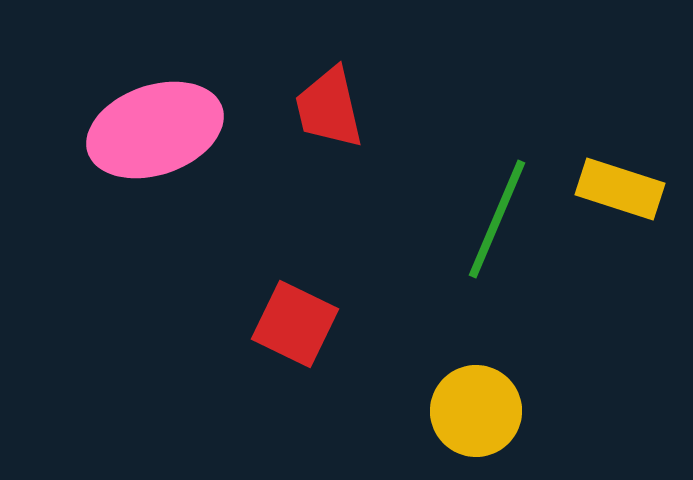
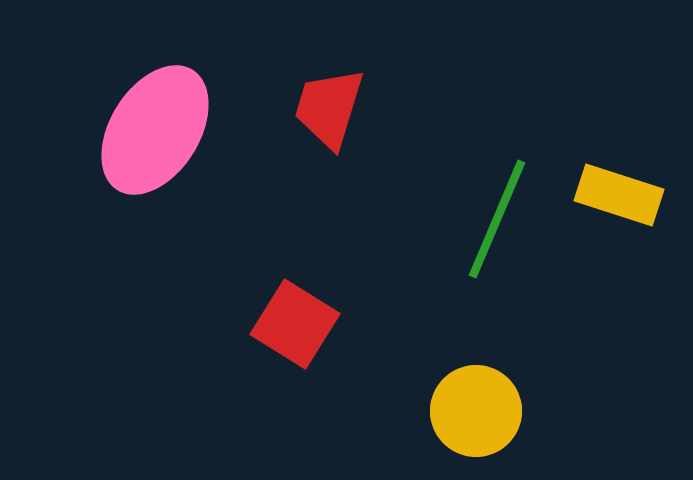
red trapezoid: rotated 30 degrees clockwise
pink ellipse: rotated 39 degrees counterclockwise
yellow rectangle: moved 1 px left, 6 px down
red square: rotated 6 degrees clockwise
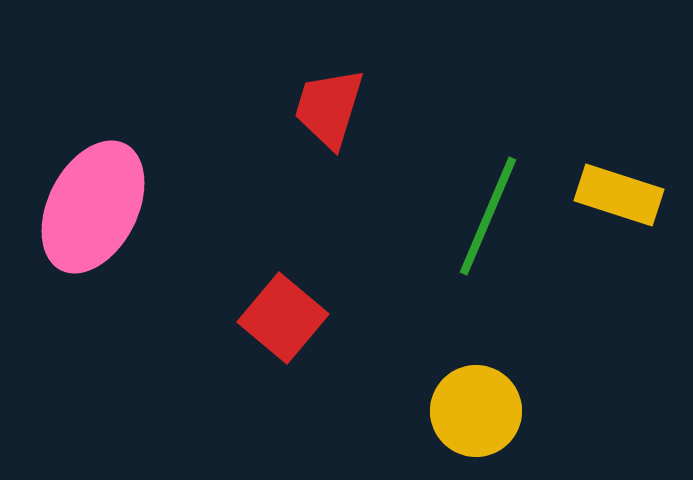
pink ellipse: moved 62 px left, 77 px down; rotated 5 degrees counterclockwise
green line: moved 9 px left, 3 px up
red square: moved 12 px left, 6 px up; rotated 8 degrees clockwise
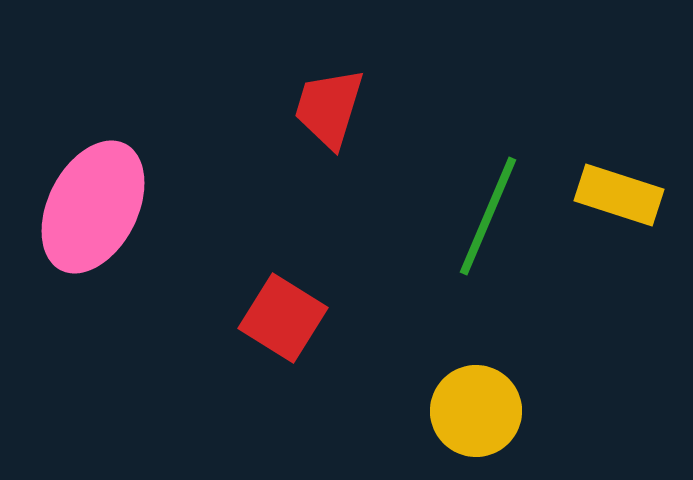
red square: rotated 8 degrees counterclockwise
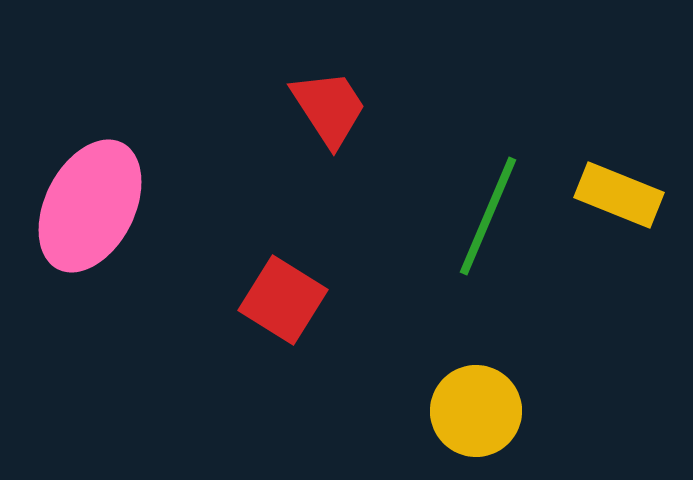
red trapezoid: rotated 130 degrees clockwise
yellow rectangle: rotated 4 degrees clockwise
pink ellipse: moved 3 px left, 1 px up
red square: moved 18 px up
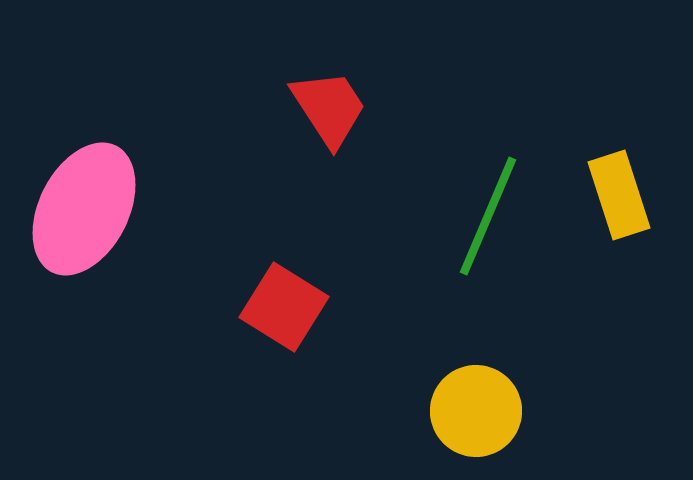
yellow rectangle: rotated 50 degrees clockwise
pink ellipse: moved 6 px left, 3 px down
red square: moved 1 px right, 7 px down
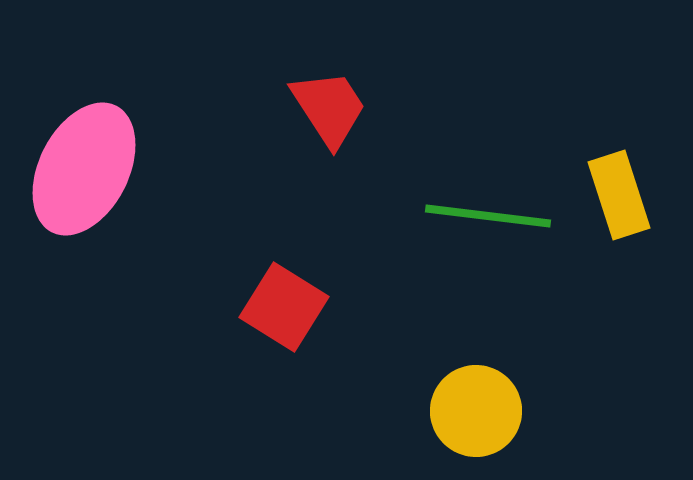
pink ellipse: moved 40 px up
green line: rotated 74 degrees clockwise
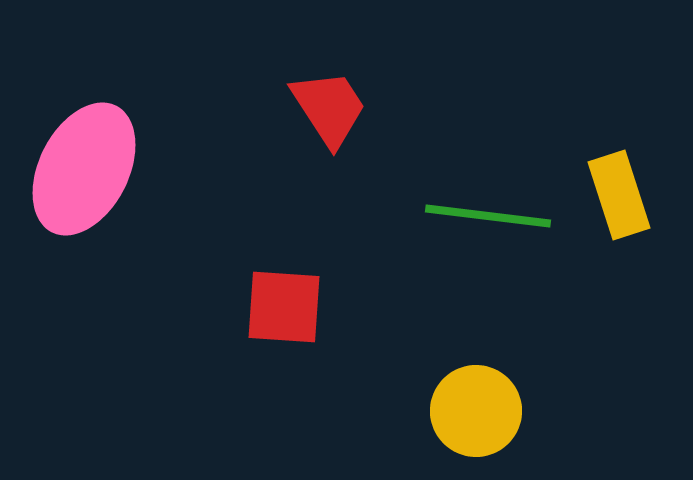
red square: rotated 28 degrees counterclockwise
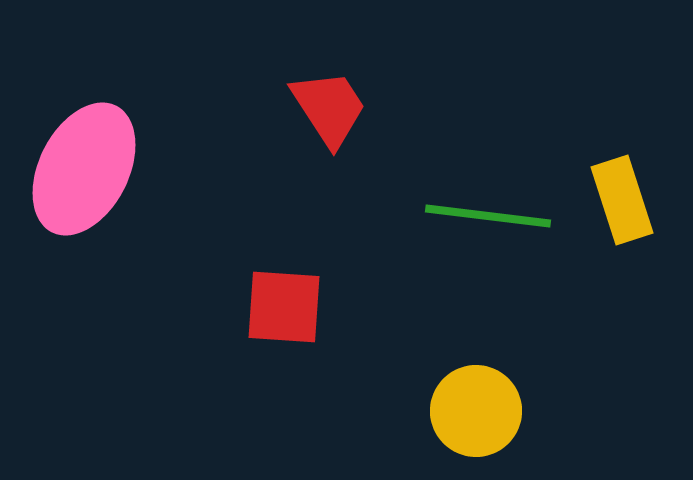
yellow rectangle: moved 3 px right, 5 px down
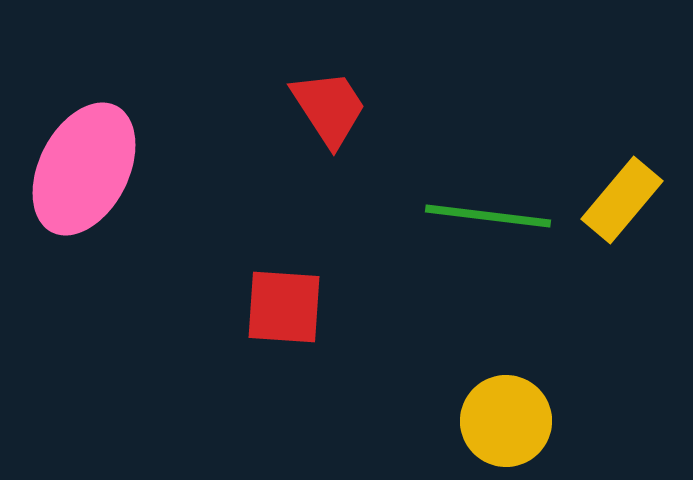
yellow rectangle: rotated 58 degrees clockwise
yellow circle: moved 30 px right, 10 px down
